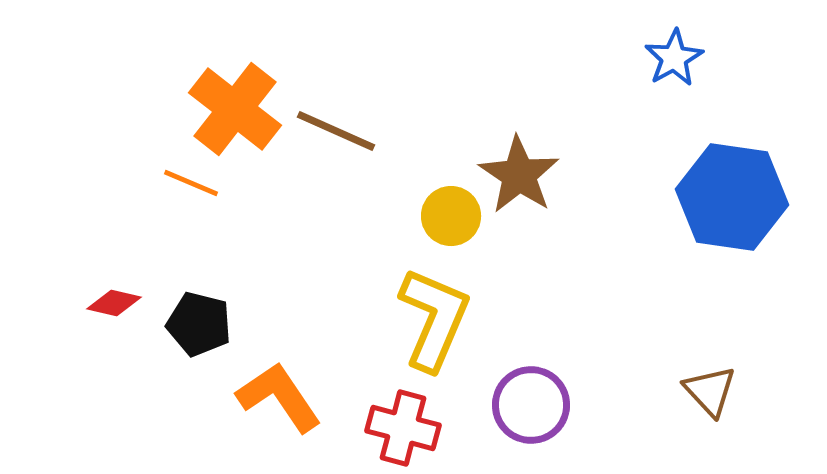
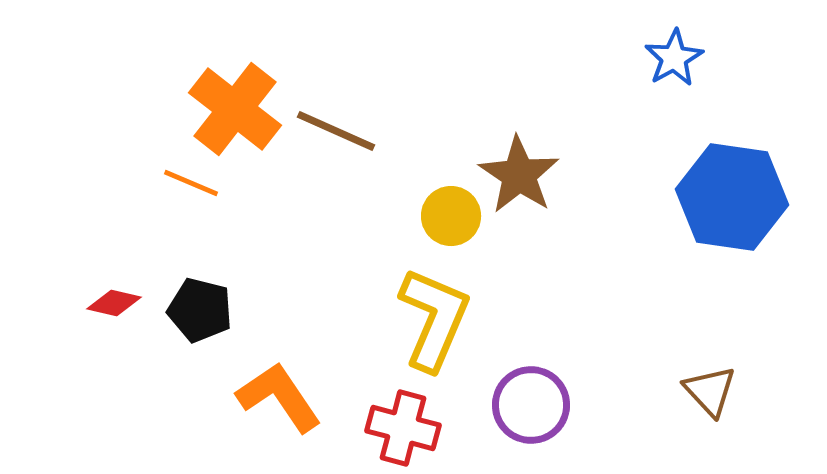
black pentagon: moved 1 px right, 14 px up
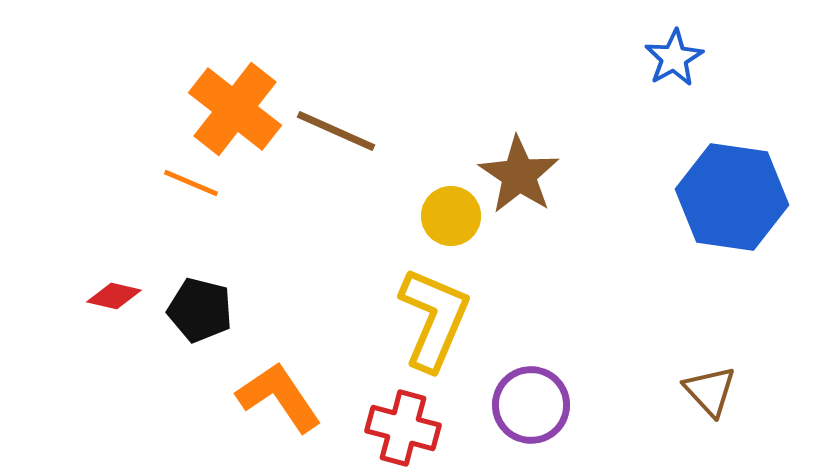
red diamond: moved 7 px up
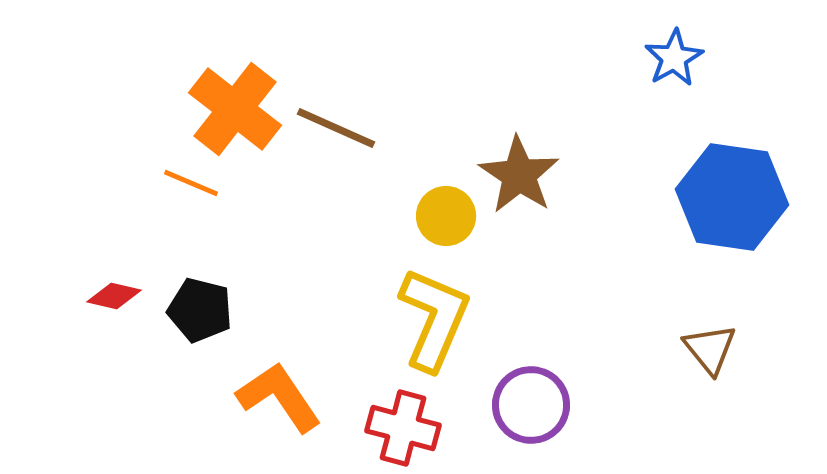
brown line: moved 3 px up
yellow circle: moved 5 px left
brown triangle: moved 42 px up; rotated 4 degrees clockwise
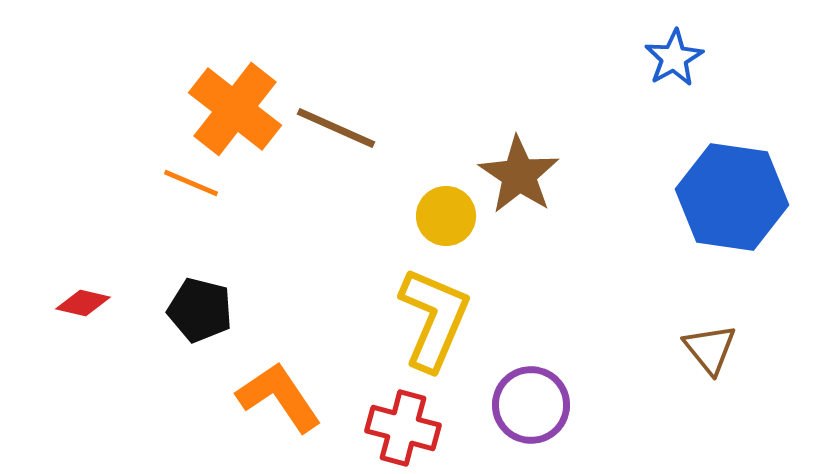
red diamond: moved 31 px left, 7 px down
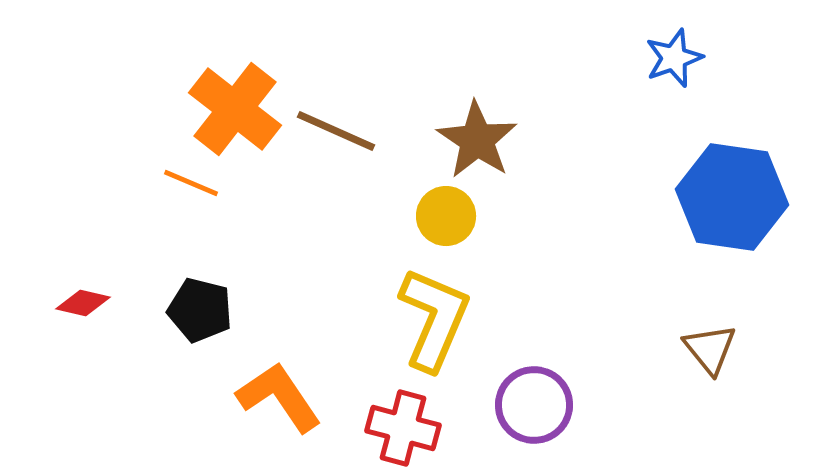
blue star: rotated 10 degrees clockwise
brown line: moved 3 px down
brown star: moved 42 px left, 35 px up
purple circle: moved 3 px right
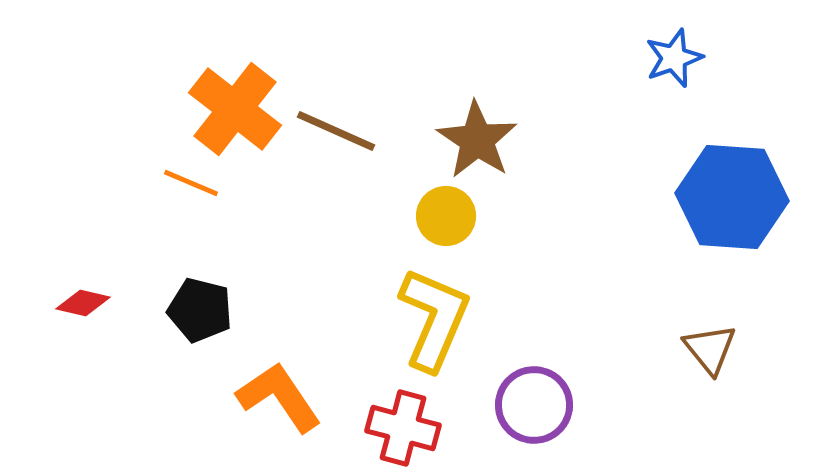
blue hexagon: rotated 4 degrees counterclockwise
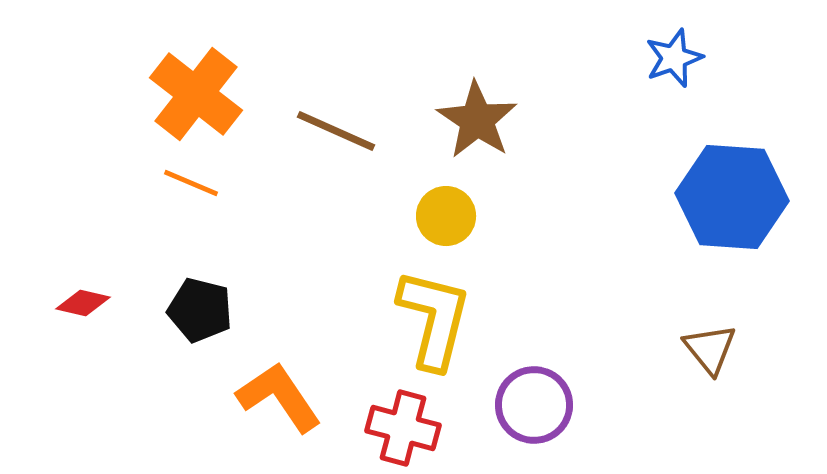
orange cross: moved 39 px left, 15 px up
brown star: moved 20 px up
yellow L-shape: rotated 9 degrees counterclockwise
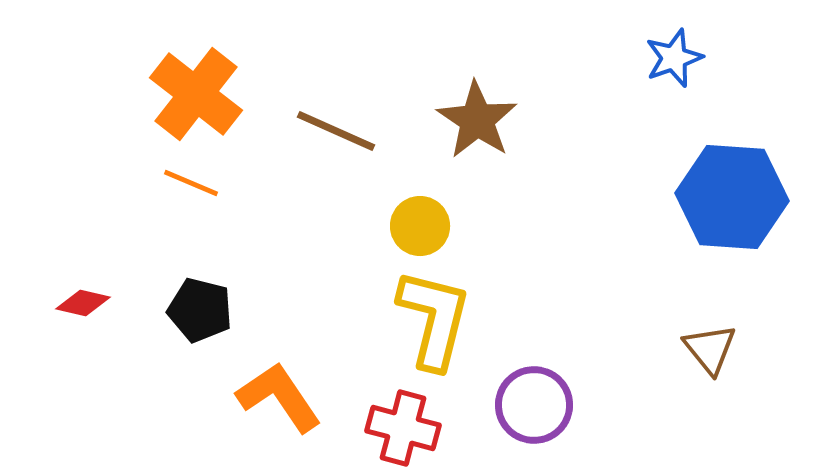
yellow circle: moved 26 px left, 10 px down
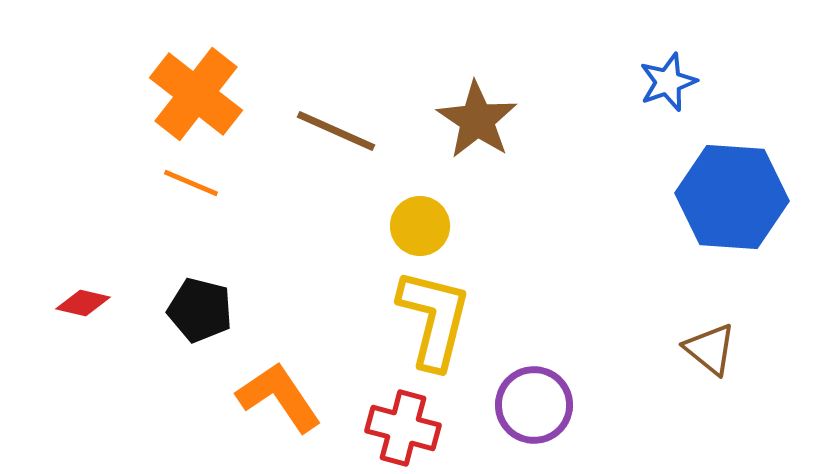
blue star: moved 6 px left, 24 px down
brown triangle: rotated 12 degrees counterclockwise
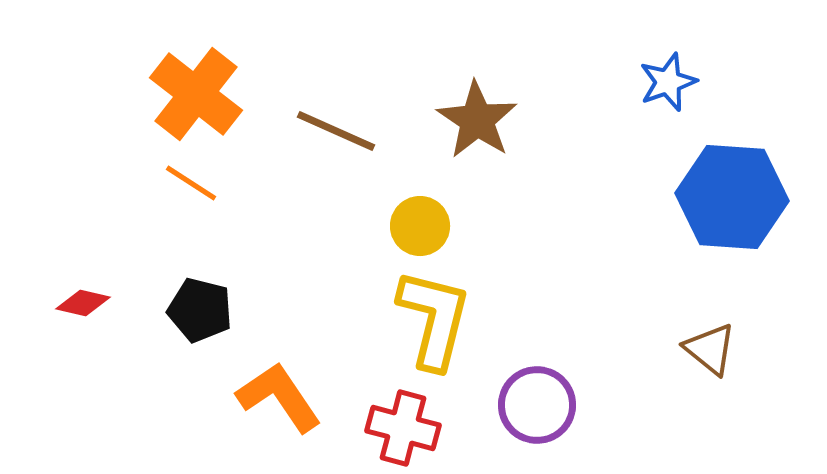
orange line: rotated 10 degrees clockwise
purple circle: moved 3 px right
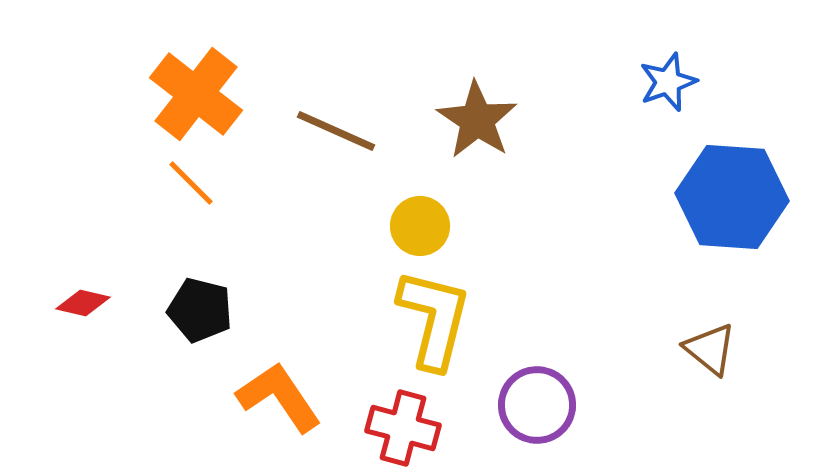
orange line: rotated 12 degrees clockwise
